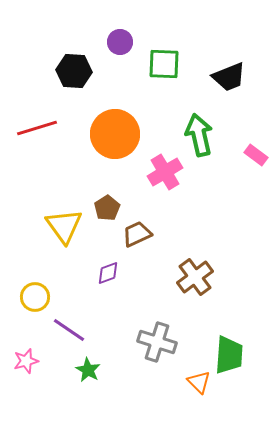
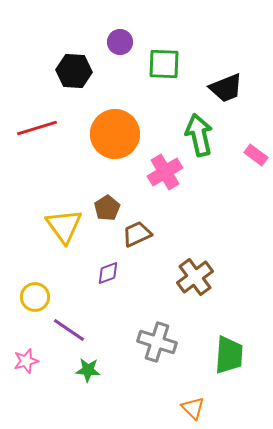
black trapezoid: moved 3 px left, 11 px down
green star: rotated 25 degrees counterclockwise
orange triangle: moved 6 px left, 26 px down
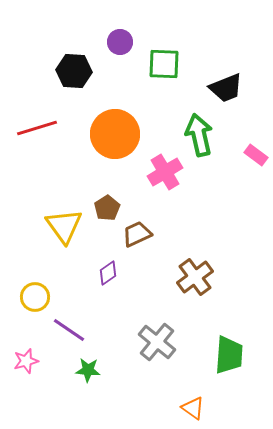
purple diamond: rotated 15 degrees counterclockwise
gray cross: rotated 21 degrees clockwise
orange triangle: rotated 10 degrees counterclockwise
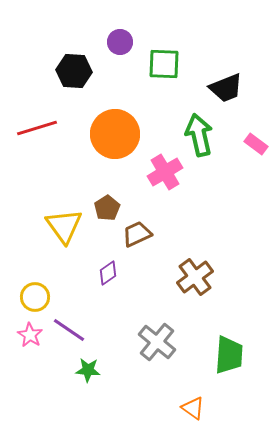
pink rectangle: moved 11 px up
pink star: moved 4 px right, 26 px up; rotated 25 degrees counterclockwise
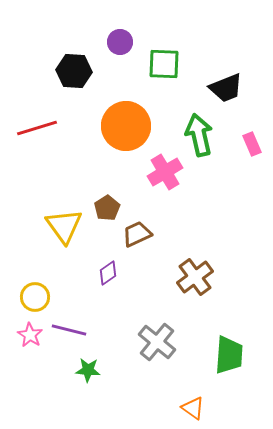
orange circle: moved 11 px right, 8 px up
pink rectangle: moved 4 px left; rotated 30 degrees clockwise
purple line: rotated 20 degrees counterclockwise
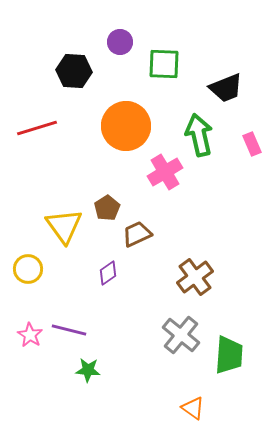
yellow circle: moved 7 px left, 28 px up
gray cross: moved 24 px right, 7 px up
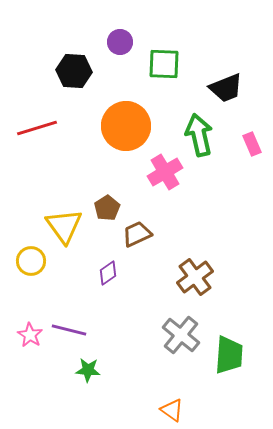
yellow circle: moved 3 px right, 8 px up
orange triangle: moved 21 px left, 2 px down
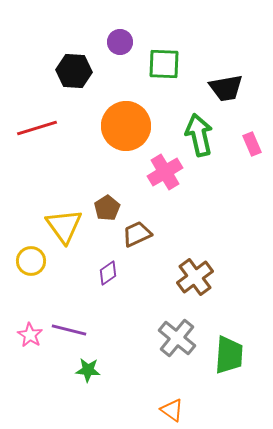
black trapezoid: rotated 12 degrees clockwise
gray cross: moved 4 px left, 3 px down
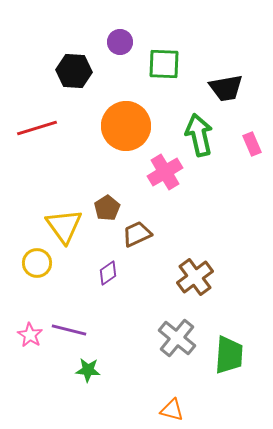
yellow circle: moved 6 px right, 2 px down
orange triangle: rotated 20 degrees counterclockwise
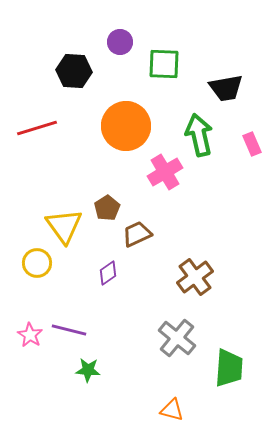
green trapezoid: moved 13 px down
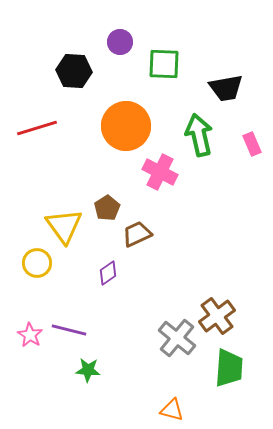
pink cross: moved 5 px left; rotated 32 degrees counterclockwise
brown cross: moved 22 px right, 39 px down
